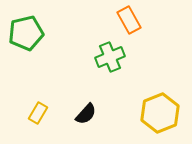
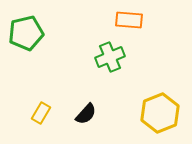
orange rectangle: rotated 56 degrees counterclockwise
yellow rectangle: moved 3 px right
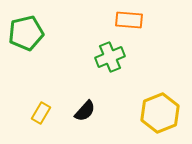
black semicircle: moved 1 px left, 3 px up
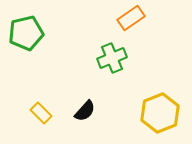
orange rectangle: moved 2 px right, 2 px up; rotated 40 degrees counterclockwise
green cross: moved 2 px right, 1 px down
yellow rectangle: rotated 75 degrees counterclockwise
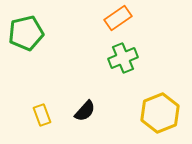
orange rectangle: moved 13 px left
green cross: moved 11 px right
yellow rectangle: moved 1 px right, 2 px down; rotated 25 degrees clockwise
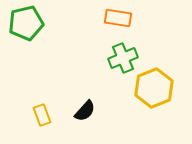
orange rectangle: rotated 44 degrees clockwise
green pentagon: moved 10 px up
yellow hexagon: moved 6 px left, 25 px up
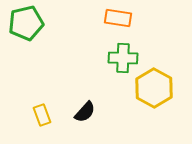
green cross: rotated 24 degrees clockwise
yellow hexagon: rotated 9 degrees counterclockwise
black semicircle: moved 1 px down
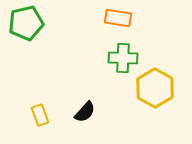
yellow hexagon: moved 1 px right
yellow rectangle: moved 2 px left
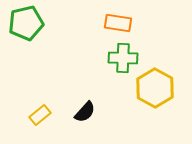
orange rectangle: moved 5 px down
yellow rectangle: rotated 70 degrees clockwise
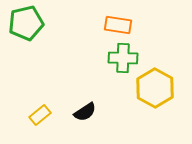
orange rectangle: moved 2 px down
black semicircle: rotated 15 degrees clockwise
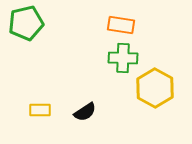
orange rectangle: moved 3 px right
yellow rectangle: moved 5 px up; rotated 40 degrees clockwise
